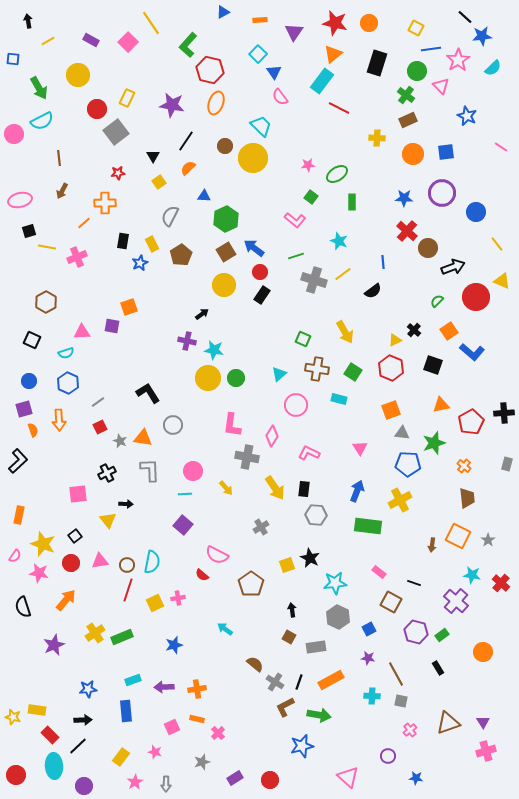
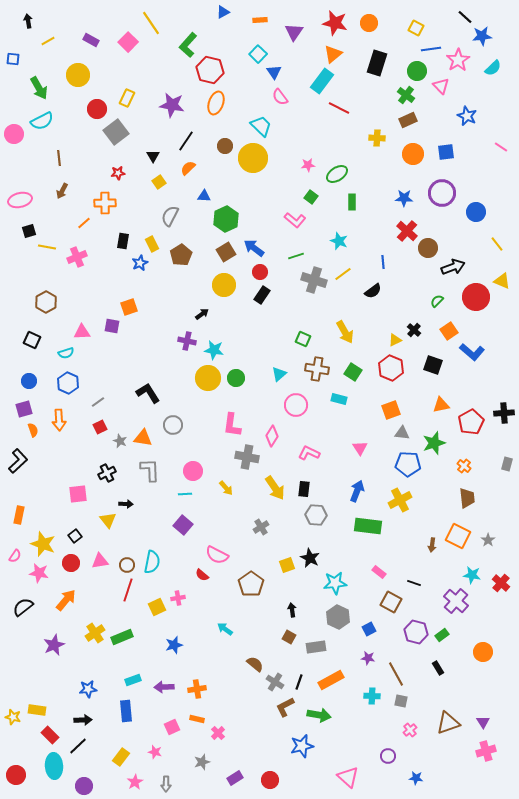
yellow square at (155, 603): moved 2 px right, 4 px down
black semicircle at (23, 607): rotated 70 degrees clockwise
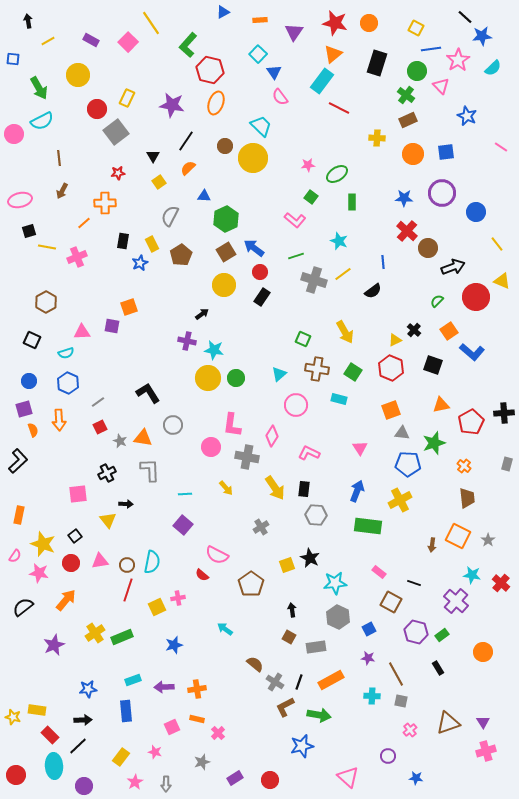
black rectangle at (262, 295): moved 2 px down
pink circle at (193, 471): moved 18 px right, 24 px up
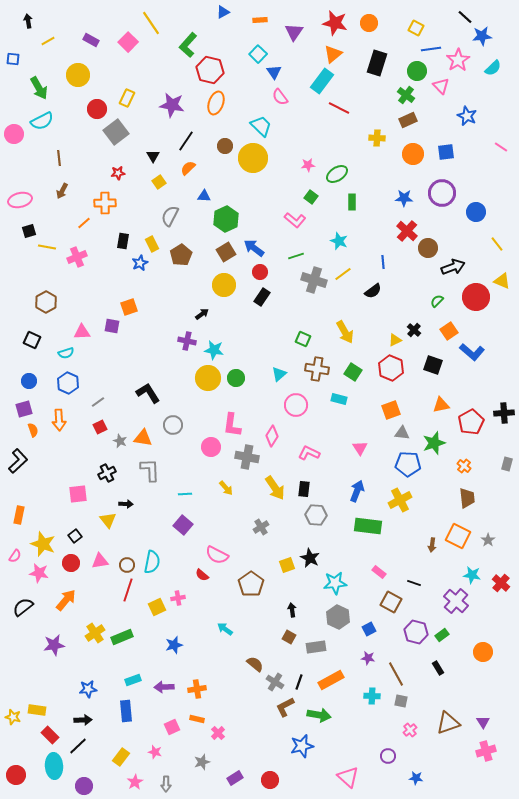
purple star at (54, 645): rotated 15 degrees clockwise
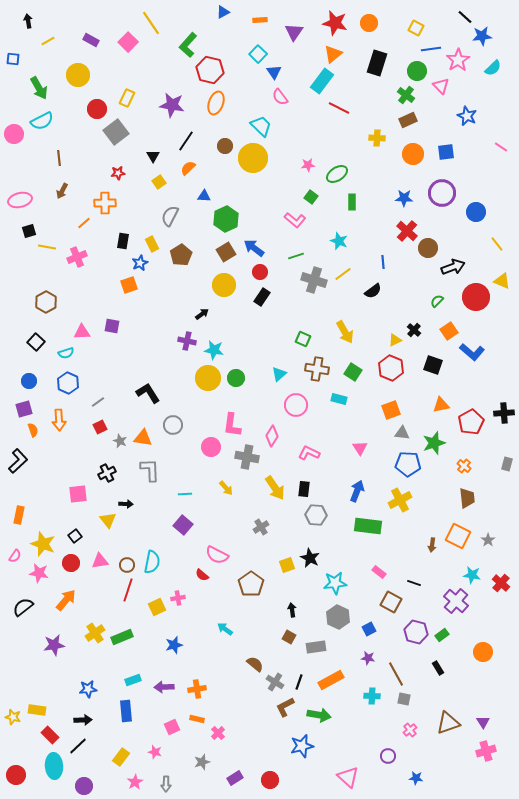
orange square at (129, 307): moved 22 px up
black square at (32, 340): moved 4 px right, 2 px down; rotated 18 degrees clockwise
gray square at (401, 701): moved 3 px right, 2 px up
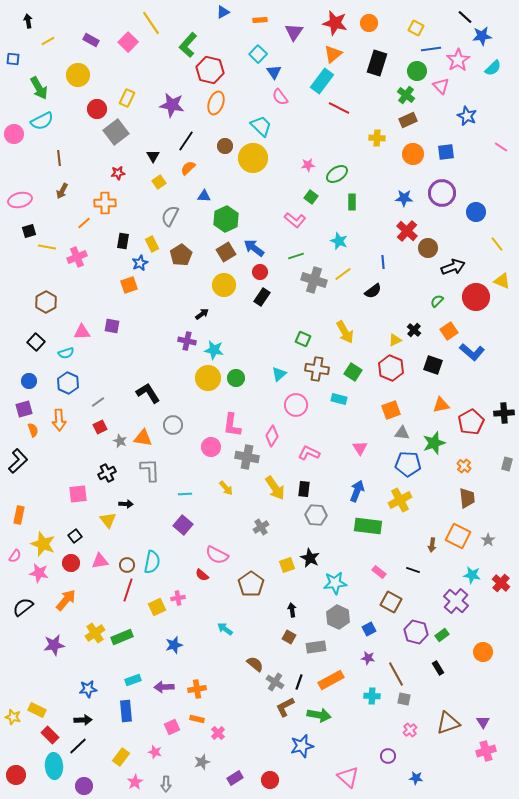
black line at (414, 583): moved 1 px left, 13 px up
yellow rectangle at (37, 710): rotated 18 degrees clockwise
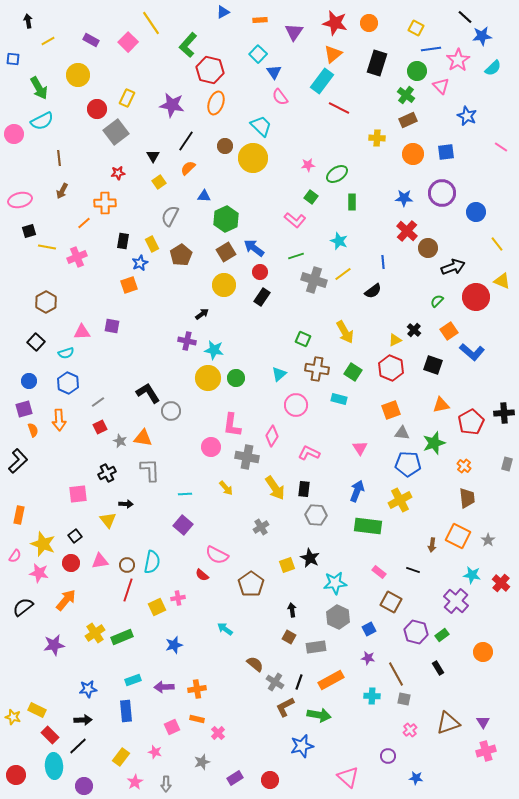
gray circle at (173, 425): moved 2 px left, 14 px up
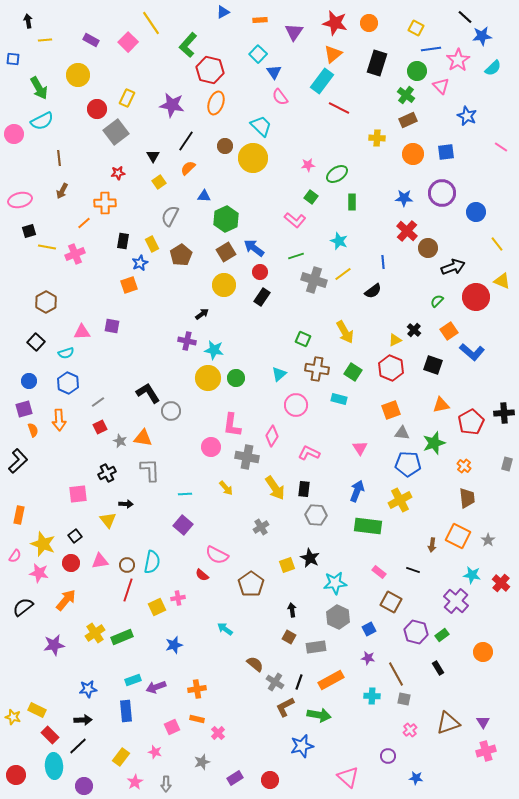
yellow line at (48, 41): moved 3 px left, 1 px up; rotated 24 degrees clockwise
pink cross at (77, 257): moved 2 px left, 3 px up
purple arrow at (164, 687): moved 8 px left; rotated 18 degrees counterclockwise
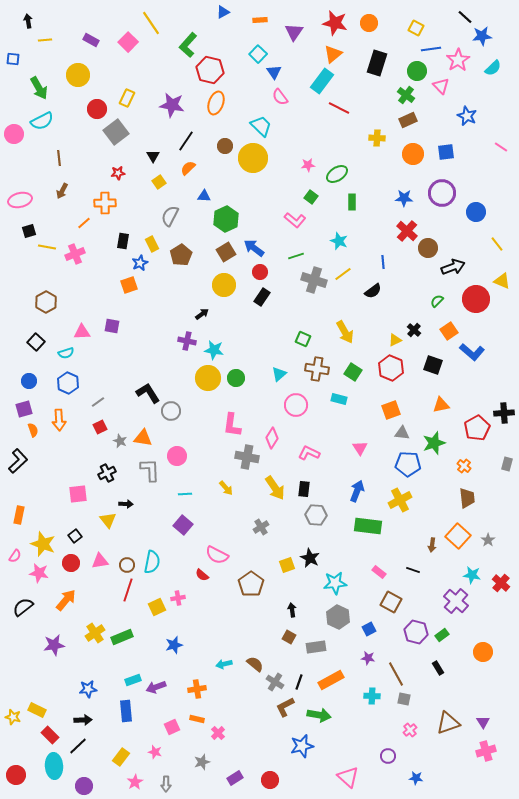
red circle at (476, 297): moved 2 px down
red pentagon at (471, 422): moved 6 px right, 6 px down
pink diamond at (272, 436): moved 2 px down
pink circle at (211, 447): moved 34 px left, 9 px down
orange square at (458, 536): rotated 15 degrees clockwise
cyan arrow at (225, 629): moved 1 px left, 35 px down; rotated 49 degrees counterclockwise
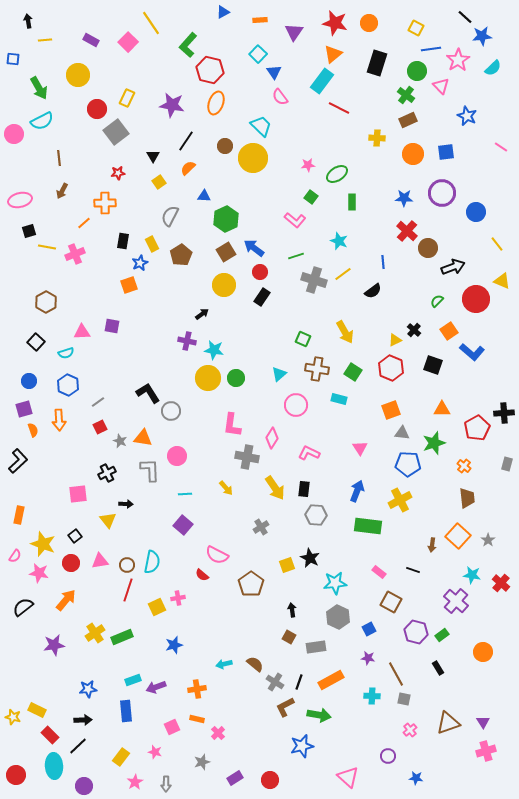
blue hexagon at (68, 383): moved 2 px down
orange triangle at (441, 405): moved 1 px right, 4 px down; rotated 12 degrees clockwise
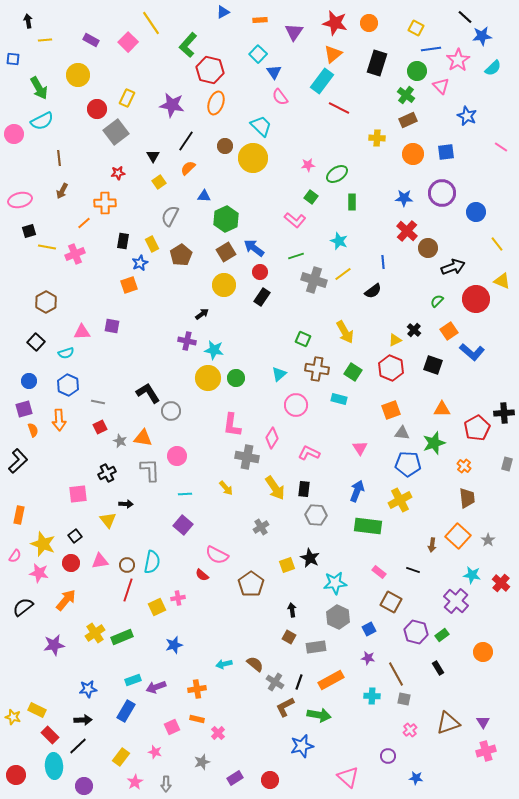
gray line at (98, 402): rotated 48 degrees clockwise
blue rectangle at (126, 711): rotated 35 degrees clockwise
